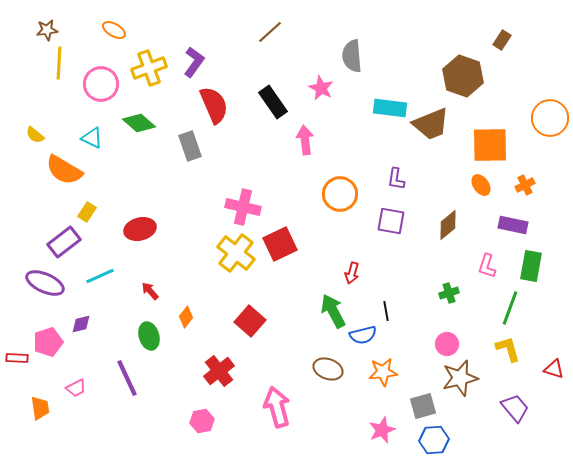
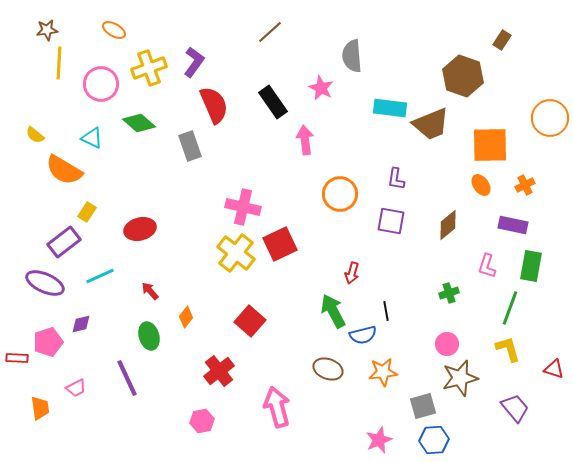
pink star at (382, 430): moved 3 px left, 10 px down
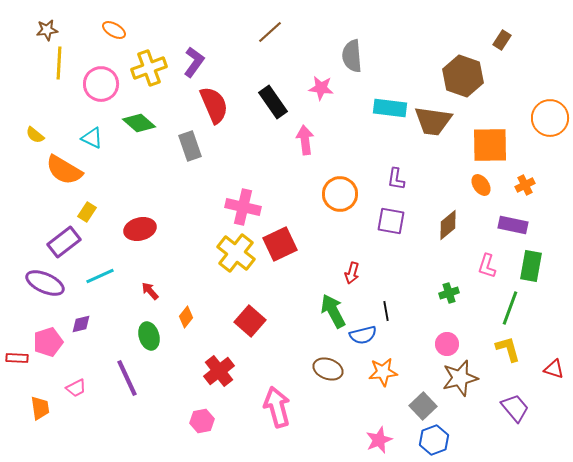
pink star at (321, 88): rotated 20 degrees counterclockwise
brown trapezoid at (431, 124): moved 2 px right, 3 px up; rotated 30 degrees clockwise
gray square at (423, 406): rotated 28 degrees counterclockwise
blue hexagon at (434, 440): rotated 16 degrees counterclockwise
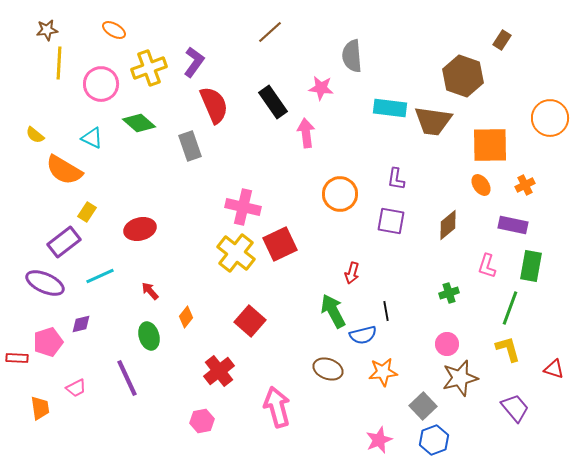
pink arrow at (305, 140): moved 1 px right, 7 px up
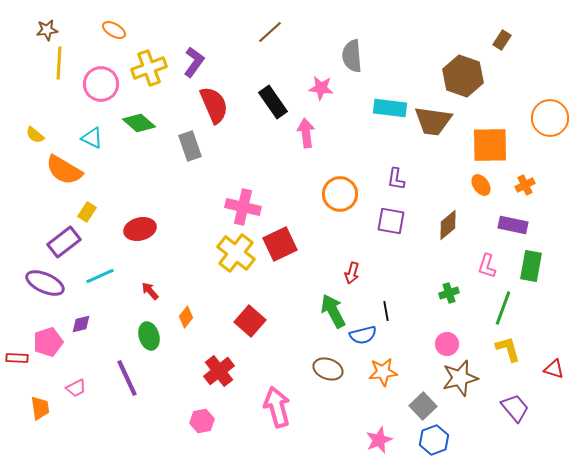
green line at (510, 308): moved 7 px left
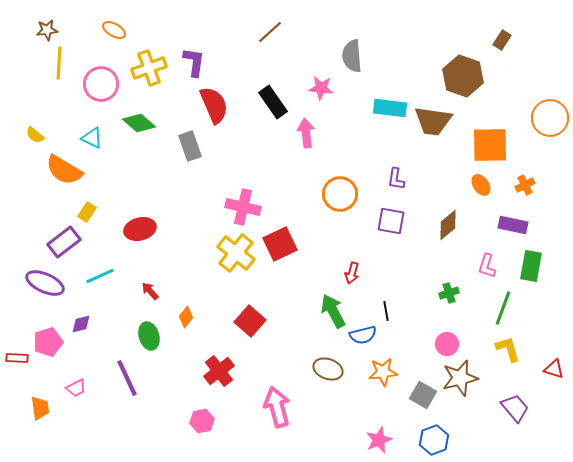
purple L-shape at (194, 62): rotated 28 degrees counterclockwise
gray square at (423, 406): moved 11 px up; rotated 16 degrees counterclockwise
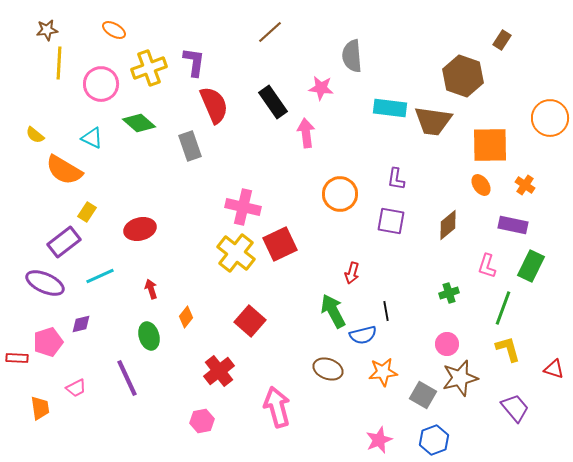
orange cross at (525, 185): rotated 30 degrees counterclockwise
green rectangle at (531, 266): rotated 16 degrees clockwise
red arrow at (150, 291): moved 1 px right, 2 px up; rotated 24 degrees clockwise
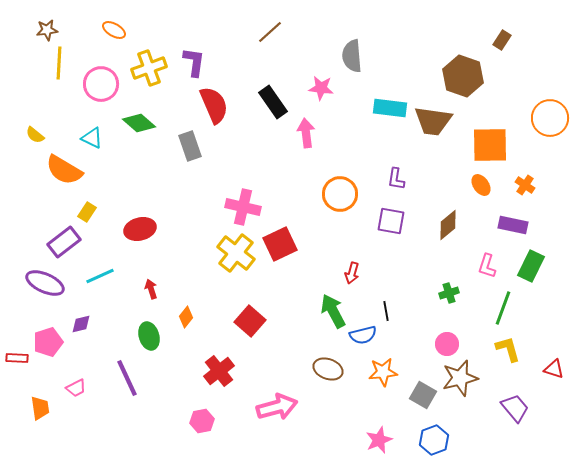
pink arrow at (277, 407): rotated 90 degrees clockwise
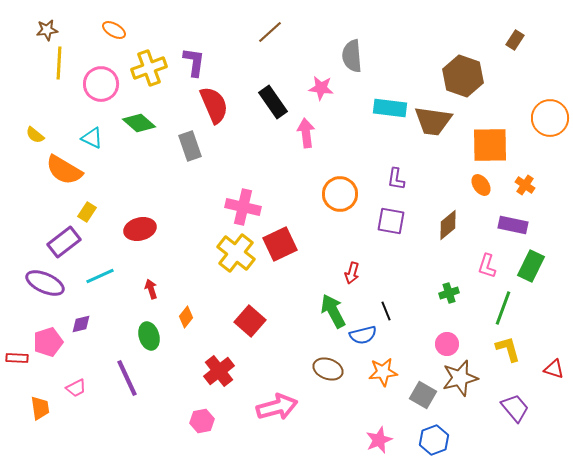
brown rectangle at (502, 40): moved 13 px right
black line at (386, 311): rotated 12 degrees counterclockwise
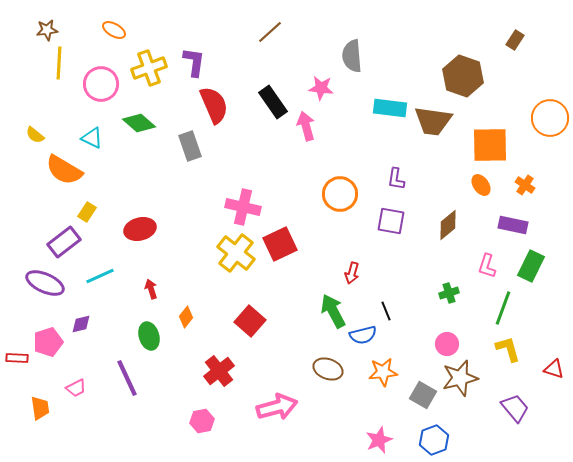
pink arrow at (306, 133): moved 7 px up; rotated 8 degrees counterclockwise
